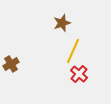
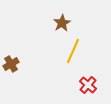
brown star: rotated 12 degrees counterclockwise
red cross: moved 9 px right, 11 px down
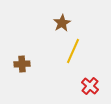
brown cross: moved 11 px right; rotated 28 degrees clockwise
red cross: moved 2 px right, 1 px down
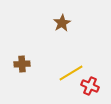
yellow line: moved 2 px left, 22 px down; rotated 35 degrees clockwise
red cross: rotated 18 degrees counterclockwise
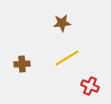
brown star: rotated 24 degrees clockwise
yellow line: moved 4 px left, 15 px up
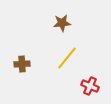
yellow line: rotated 20 degrees counterclockwise
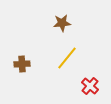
red cross: rotated 18 degrees clockwise
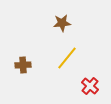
brown cross: moved 1 px right, 1 px down
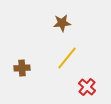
brown cross: moved 1 px left, 3 px down
red cross: moved 3 px left, 1 px down
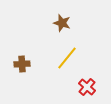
brown star: rotated 24 degrees clockwise
brown cross: moved 4 px up
